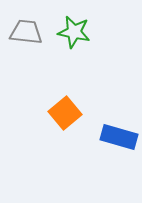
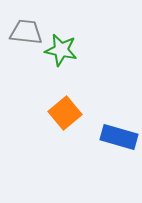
green star: moved 13 px left, 18 px down
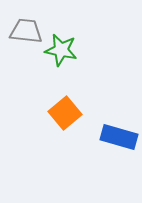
gray trapezoid: moved 1 px up
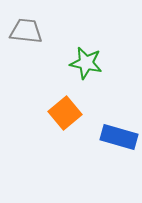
green star: moved 25 px right, 13 px down
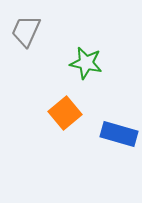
gray trapezoid: rotated 72 degrees counterclockwise
blue rectangle: moved 3 px up
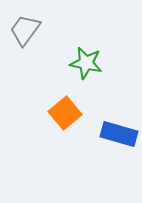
gray trapezoid: moved 1 px left, 1 px up; rotated 12 degrees clockwise
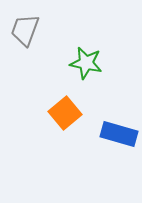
gray trapezoid: rotated 16 degrees counterclockwise
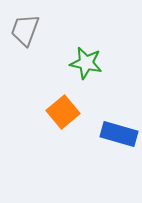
orange square: moved 2 px left, 1 px up
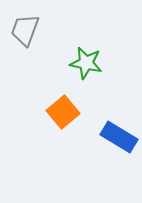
blue rectangle: moved 3 px down; rotated 15 degrees clockwise
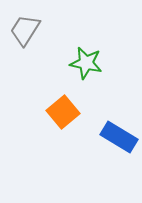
gray trapezoid: rotated 12 degrees clockwise
